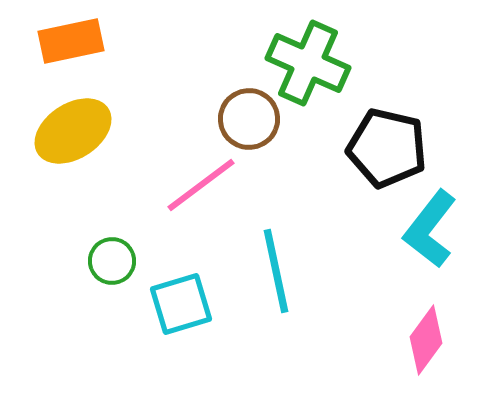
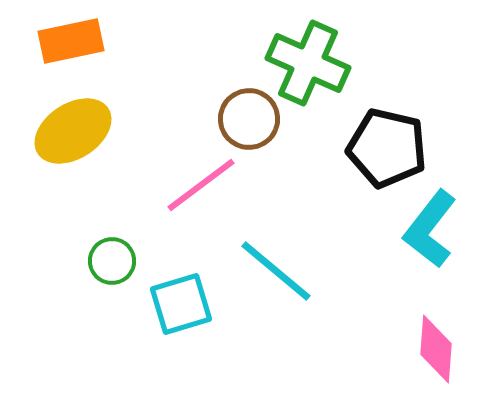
cyan line: rotated 38 degrees counterclockwise
pink diamond: moved 10 px right, 9 px down; rotated 32 degrees counterclockwise
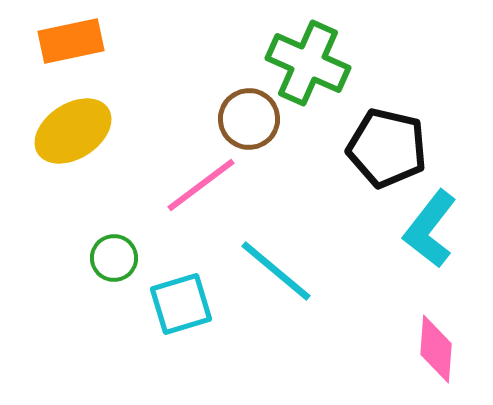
green circle: moved 2 px right, 3 px up
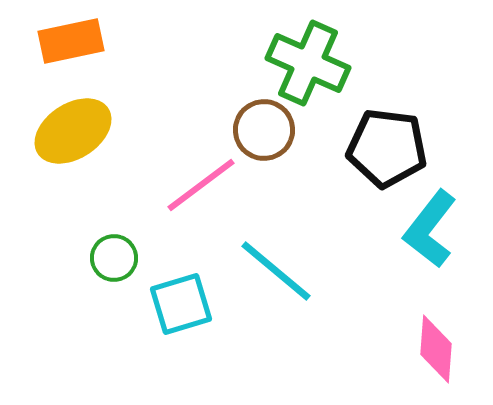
brown circle: moved 15 px right, 11 px down
black pentagon: rotated 6 degrees counterclockwise
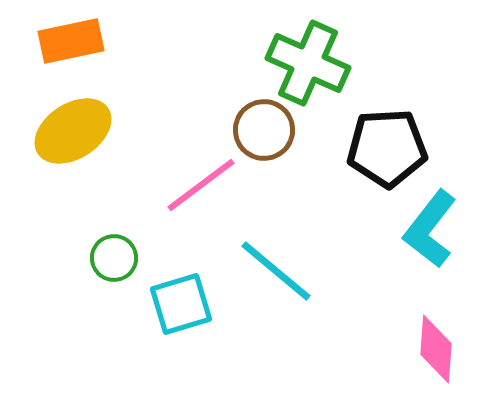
black pentagon: rotated 10 degrees counterclockwise
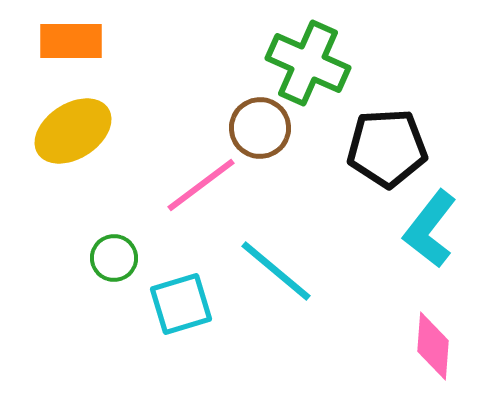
orange rectangle: rotated 12 degrees clockwise
brown circle: moved 4 px left, 2 px up
pink diamond: moved 3 px left, 3 px up
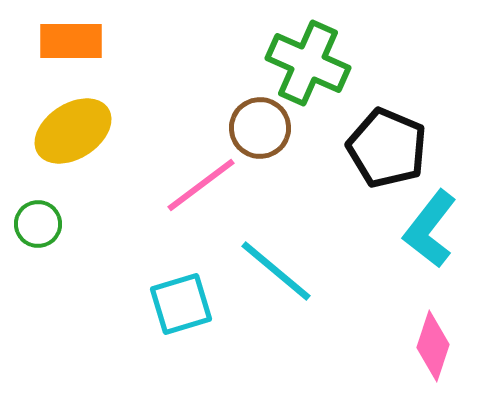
black pentagon: rotated 26 degrees clockwise
green circle: moved 76 px left, 34 px up
pink diamond: rotated 14 degrees clockwise
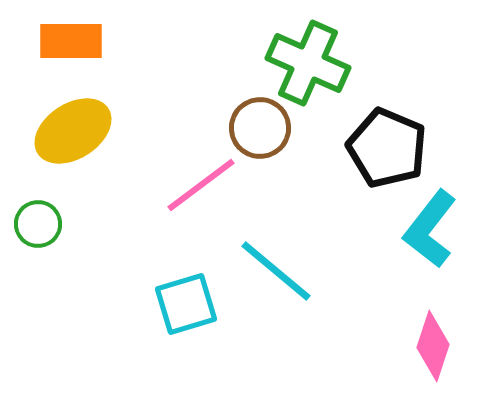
cyan square: moved 5 px right
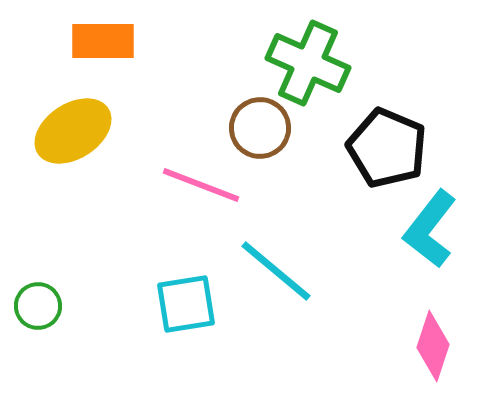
orange rectangle: moved 32 px right
pink line: rotated 58 degrees clockwise
green circle: moved 82 px down
cyan square: rotated 8 degrees clockwise
